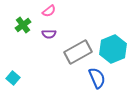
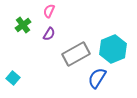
pink semicircle: rotated 152 degrees clockwise
purple semicircle: rotated 56 degrees counterclockwise
gray rectangle: moved 2 px left, 2 px down
blue semicircle: rotated 125 degrees counterclockwise
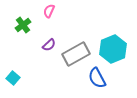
purple semicircle: moved 11 px down; rotated 16 degrees clockwise
blue semicircle: rotated 60 degrees counterclockwise
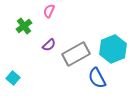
green cross: moved 1 px right, 1 px down
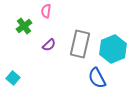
pink semicircle: moved 3 px left; rotated 16 degrees counterclockwise
gray rectangle: moved 4 px right, 10 px up; rotated 48 degrees counterclockwise
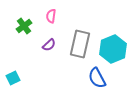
pink semicircle: moved 5 px right, 5 px down
cyan square: rotated 24 degrees clockwise
